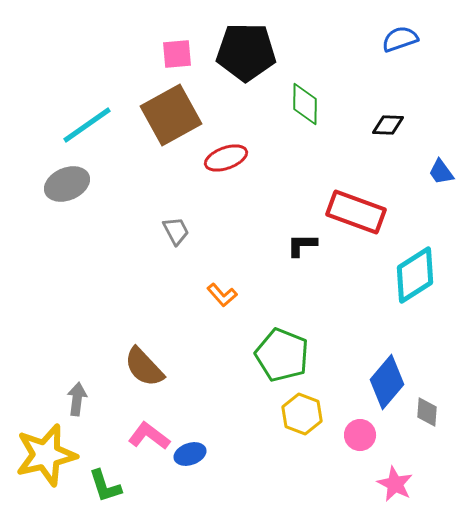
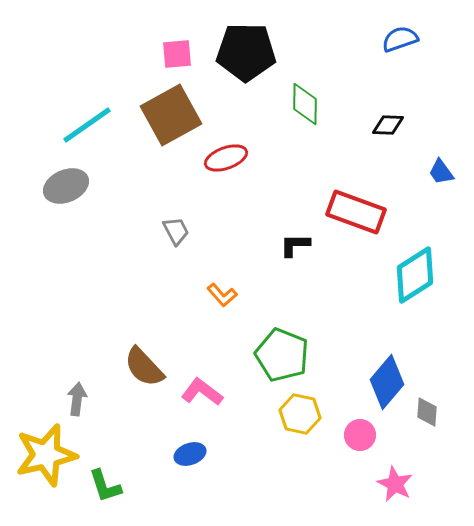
gray ellipse: moved 1 px left, 2 px down
black L-shape: moved 7 px left
yellow hexagon: moved 2 px left; rotated 9 degrees counterclockwise
pink L-shape: moved 53 px right, 44 px up
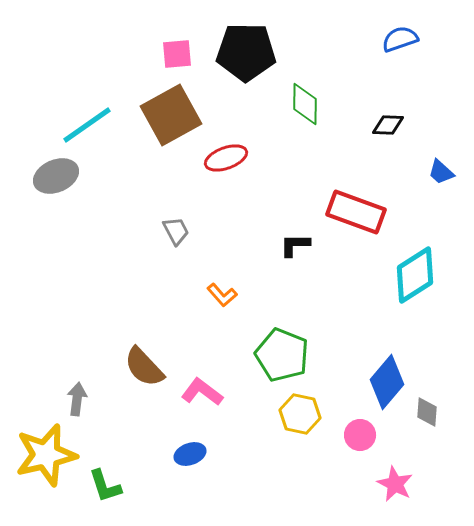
blue trapezoid: rotated 12 degrees counterclockwise
gray ellipse: moved 10 px left, 10 px up
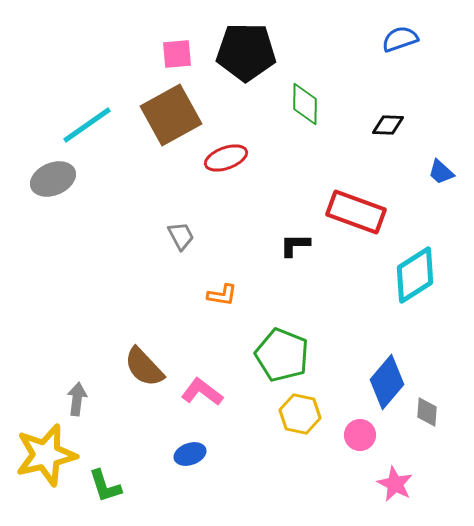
gray ellipse: moved 3 px left, 3 px down
gray trapezoid: moved 5 px right, 5 px down
orange L-shape: rotated 40 degrees counterclockwise
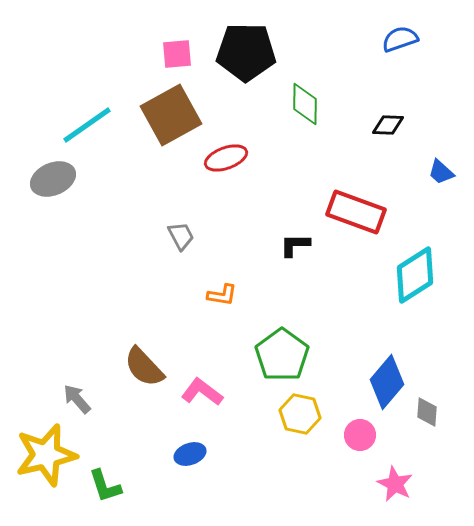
green pentagon: rotated 14 degrees clockwise
gray arrow: rotated 48 degrees counterclockwise
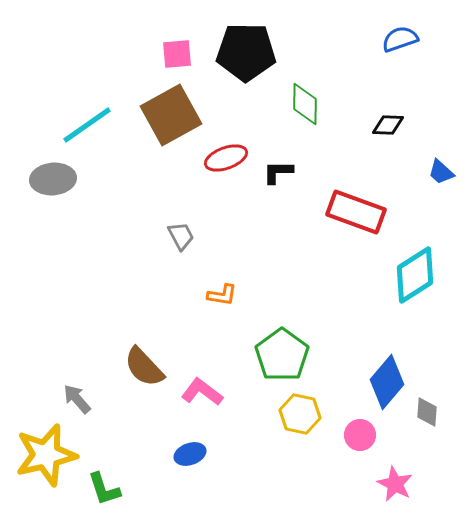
gray ellipse: rotated 18 degrees clockwise
black L-shape: moved 17 px left, 73 px up
green L-shape: moved 1 px left, 3 px down
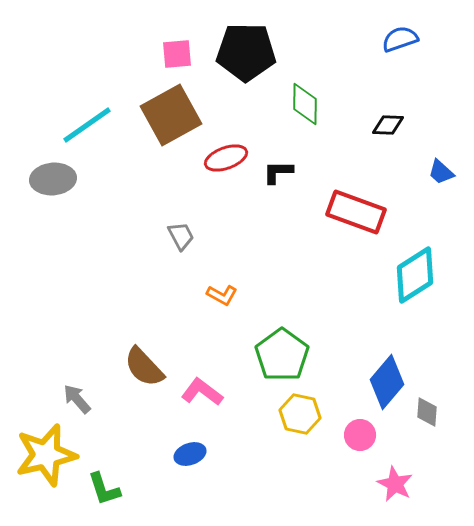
orange L-shape: rotated 20 degrees clockwise
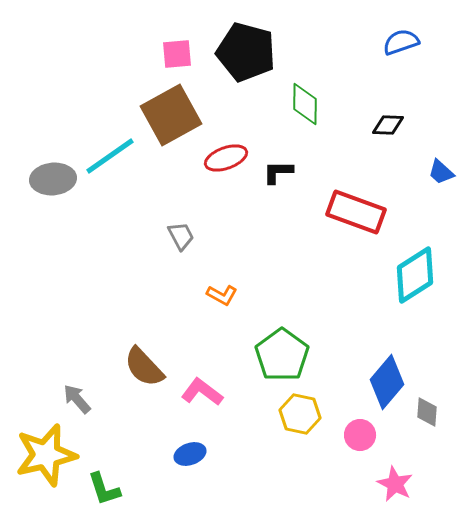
blue semicircle: moved 1 px right, 3 px down
black pentagon: rotated 14 degrees clockwise
cyan line: moved 23 px right, 31 px down
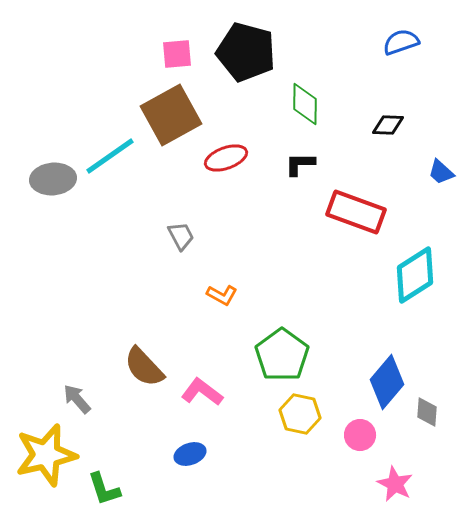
black L-shape: moved 22 px right, 8 px up
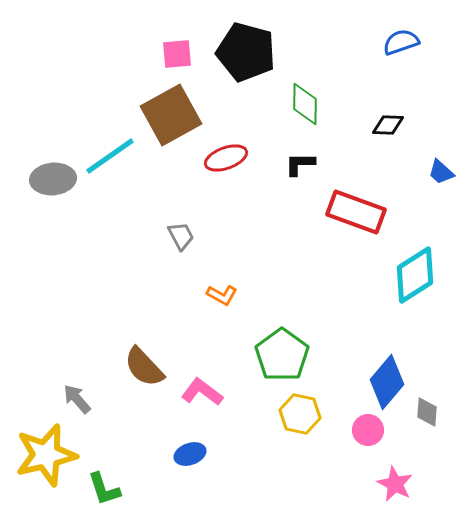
pink circle: moved 8 px right, 5 px up
